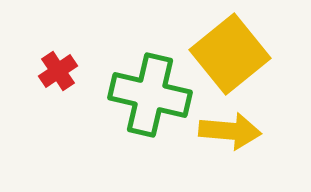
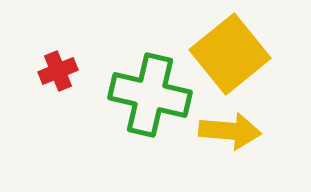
red cross: rotated 12 degrees clockwise
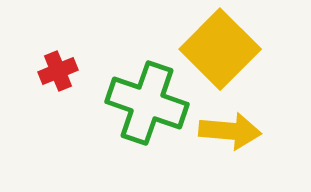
yellow square: moved 10 px left, 5 px up; rotated 6 degrees counterclockwise
green cross: moved 3 px left, 8 px down; rotated 6 degrees clockwise
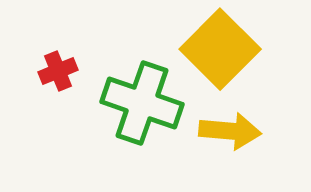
green cross: moved 5 px left
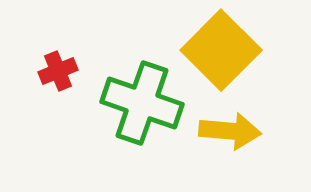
yellow square: moved 1 px right, 1 px down
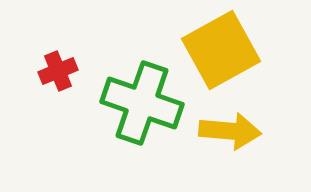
yellow square: rotated 16 degrees clockwise
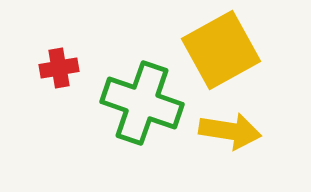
red cross: moved 1 px right, 3 px up; rotated 12 degrees clockwise
yellow arrow: rotated 4 degrees clockwise
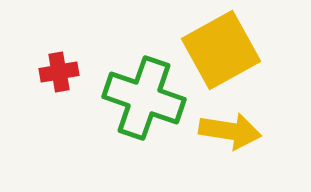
red cross: moved 4 px down
green cross: moved 2 px right, 5 px up
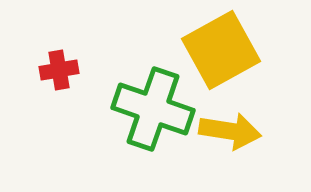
red cross: moved 2 px up
green cross: moved 9 px right, 11 px down
